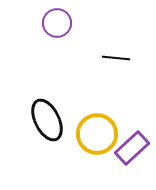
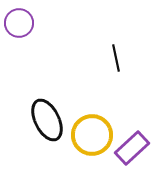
purple circle: moved 38 px left
black line: rotated 72 degrees clockwise
yellow circle: moved 5 px left, 1 px down
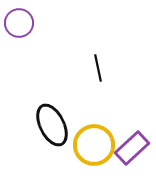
black line: moved 18 px left, 10 px down
black ellipse: moved 5 px right, 5 px down
yellow circle: moved 2 px right, 10 px down
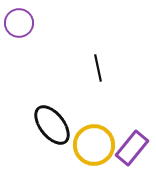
black ellipse: rotated 12 degrees counterclockwise
purple rectangle: rotated 8 degrees counterclockwise
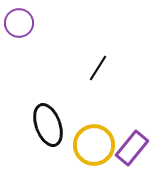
black line: rotated 44 degrees clockwise
black ellipse: moved 4 px left; rotated 18 degrees clockwise
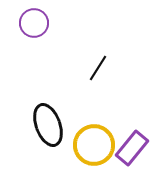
purple circle: moved 15 px right
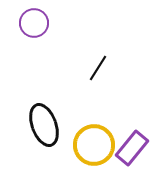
black ellipse: moved 4 px left
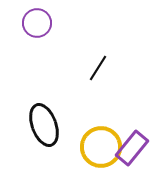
purple circle: moved 3 px right
yellow circle: moved 7 px right, 2 px down
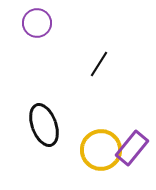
black line: moved 1 px right, 4 px up
yellow circle: moved 3 px down
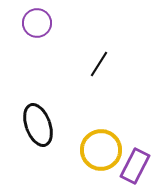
black ellipse: moved 6 px left
purple rectangle: moved 3 px right, 18 px down; rotated 12 degrees counterclockwise
